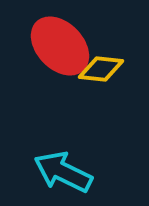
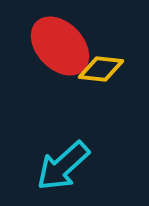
cyan arrow: moved 6 px up; rotated 68 degrees counterclockwise
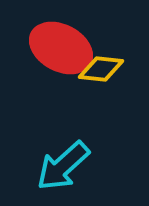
red ellipse: moved 1 px right, 2 px down; rotated 18 degrees counterclockwise
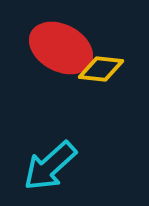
cyan arrow: moved 13 px left
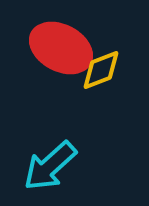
yellow diamond: moved 1 px down; rotated 27 degrees counterclockwise
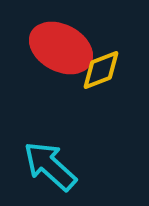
cyan arrow: rotated 84 degrees clockwise
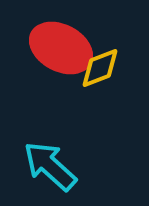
yellow diamond: moved 1 px left, 2 px up
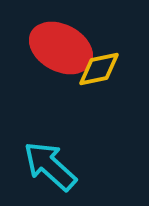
yellow diamond: moved 1 px left, 1 px down; rotated 9 degrees clockwise
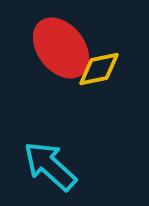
red ellipse: rotated 24 degrees clockwise
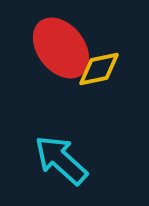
cyan arrow: moved 11 px right, 6 px up
